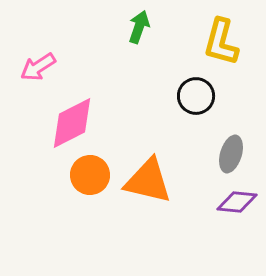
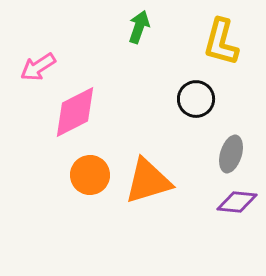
black circle: moved 3 px down
pink diamond: moved 3 px right, 11 px up
orange triangle: rotated 30 degrees counterclockwise
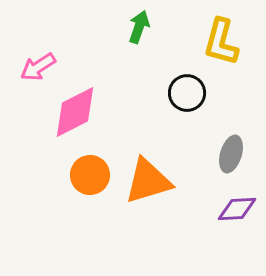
black circle: moved 9 px left, 6 px up
purple diamond: moved 7 px down; rotated 9 degrees counterclockwise
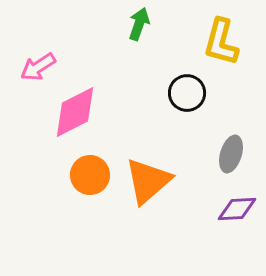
green arrow: moved 3 px up
orange triangle: rotated 24 degrees counterclockwise
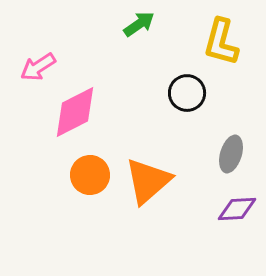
green arrow: rotated 36 degrees clockwise
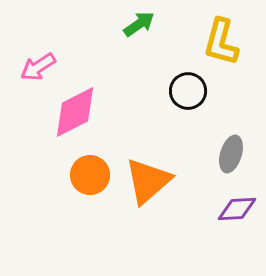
black circle: moved 1 px right, 2 px up
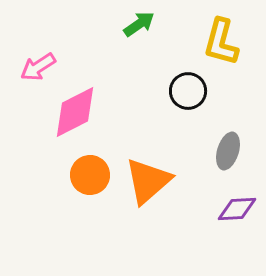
gray ellipse: moved 3 px left, 3 px up
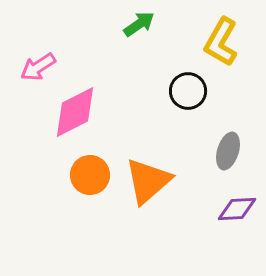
yellow L-shape: rotated 15 degrees clockwise
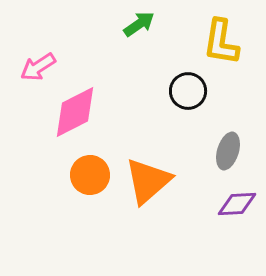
yellow L-shape: rotated 21 degrees counterclockwise
purple diamond: moved 5 px up
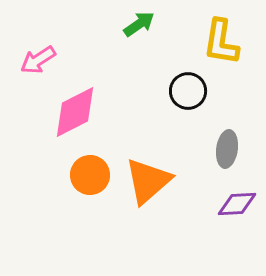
pink arrow: moved 7 px up
gray ellipse: moved 1 px left, 2 px up; rotated 9 degrees counterclockwise
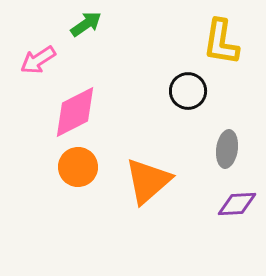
green arrow: moved 53 px left
orange circle: moved 12 px left, 8 px up
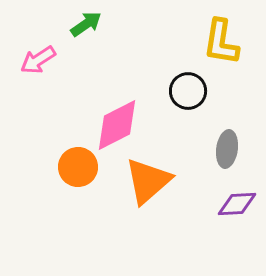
pink diamond: moved 42 px right, 13 px down
